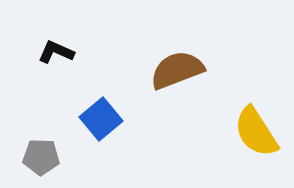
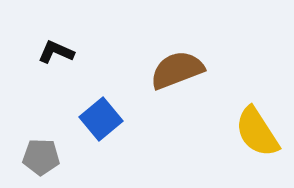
yellow semicircle: moved 1 px right
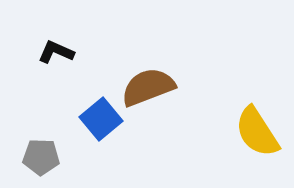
brown semicircle: moved 29 px left, 17 px down
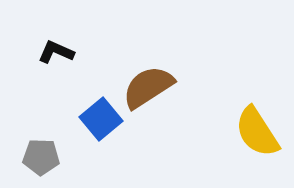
brown semicircle: rotated 12 degrees counterclockwise
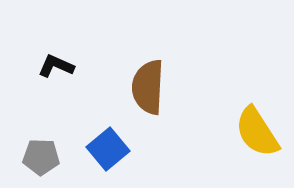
black L-shape: moved 14 px down
brown semicircle: rotated 54 degrees counterclockwise
blue square: moved 7 px right, 30 px down
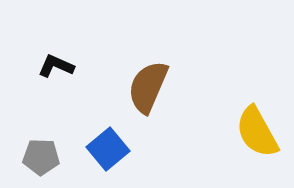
brown semicircle: rotated 20 degrees clockwise
yellow semicircle: rotated 4 degrees clockwise
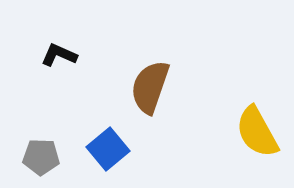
black L-shape: moved 3 px right, 11 px up
brown semicircle: moved 2 px right; rotated 4 degrees counterclockwise
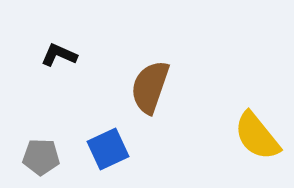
yellow semicircle: moved 4 px down; rotated 10 degrees counterclockwise
blue square: rotated 15 degrees clockwise
